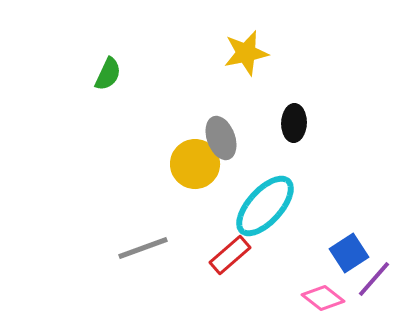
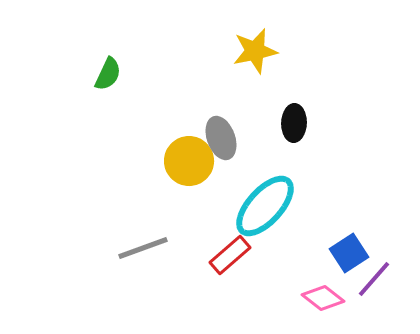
yellow star: moved 9 px right, 2 px up
yellow circle: moved 6 px left, 3 px up
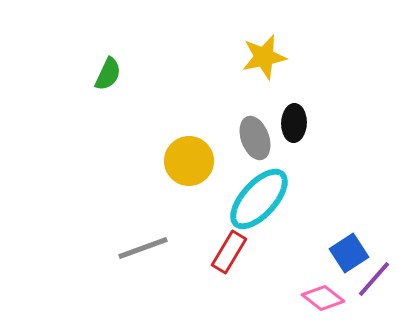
yellow star: moved 9 px right, 6 px down
gray ellipse: moved 34 px right
cyan ellipse: moved 6 px left, 7 px up
red rectangle: moved 1 px left, 3 px up; rotated 18 degrees counterclockwise
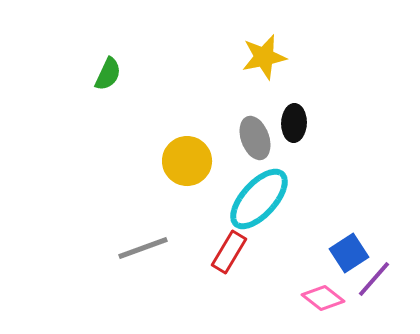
yellow circle: moved 2 px left
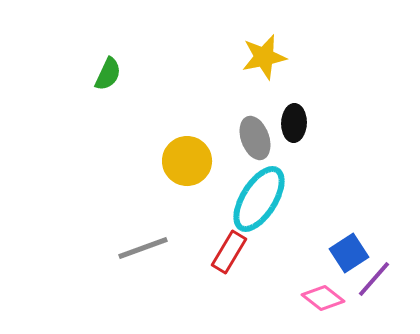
cyan ellipse: rotated 10 degrees counterclockwise
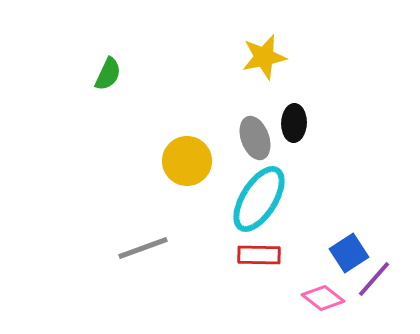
red rectangle: moved 30 px right, 3 px down; rotated 60 degrees clockwise
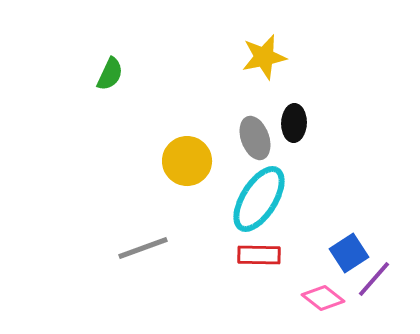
green semicircle: moved 2 px right
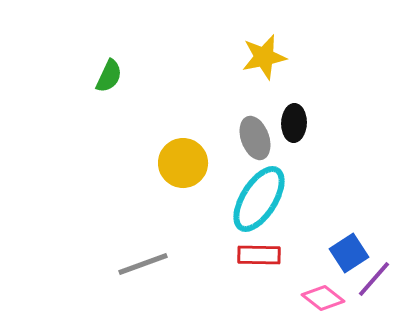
green semicircle: moved 1 px left, 2 px down
yellow circle: moved 4 px left, 2 px down
gray line: moved 16 px down
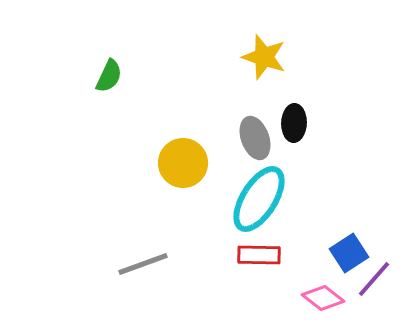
yellow star: rotated 30 degrees clockwise
